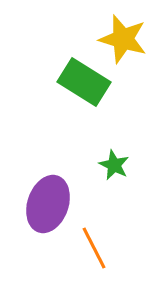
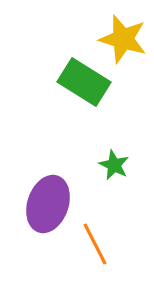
orange line: moved 1 px right, 4 px up
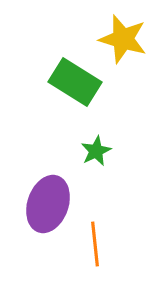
green rectangle: moved 9 px left
green star: moved 18 px left, 14 px up; rotated 20 degrees clockwise
orange line: rotated 21 degrees clockwise
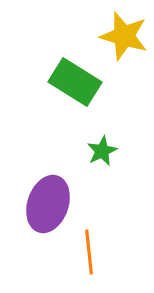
yellow star: moved 1 px right, 3 px up
green star: moved 6 px right
orange line: moved 6 px left, 8 px down
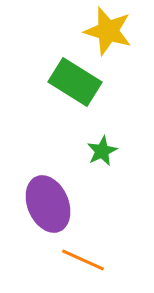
yellow star: moved 16 px left, 5 px up
purple ellipse: rotated 42 degrees counterclockwise
orange line: moved 6 px left, 8 px down; rotated 60 degrees counterclockwise
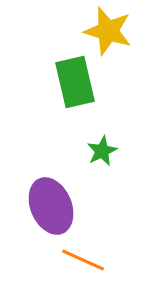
green rectangle: rotated 45 degrees clockwise
purple ellipse: moved 3 px right, 2 px down
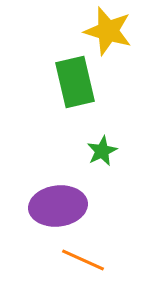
purple ellipse: moved 7 px right; rotated 74 degrees counterclockwise
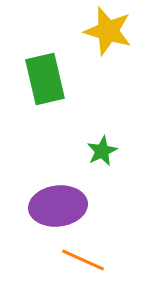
green rectangle: moved 30 px left, 3 px up
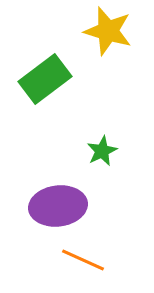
green rectangle: rotated 66 degrees clockwise
